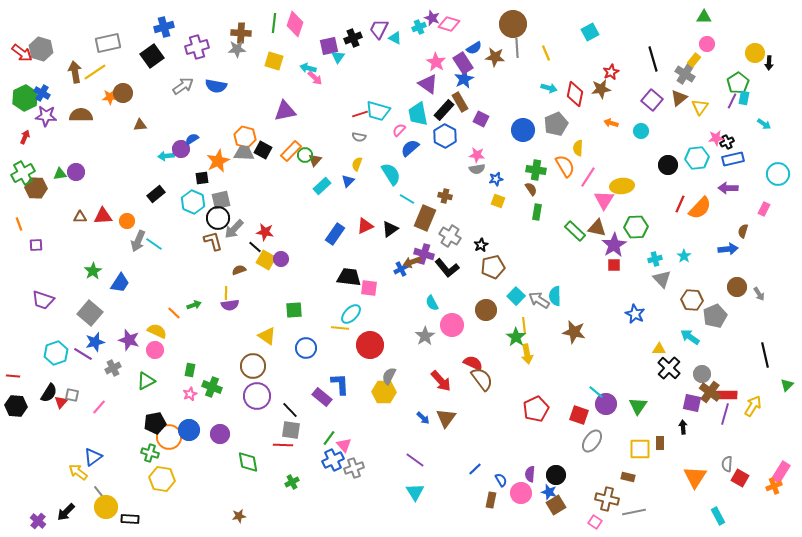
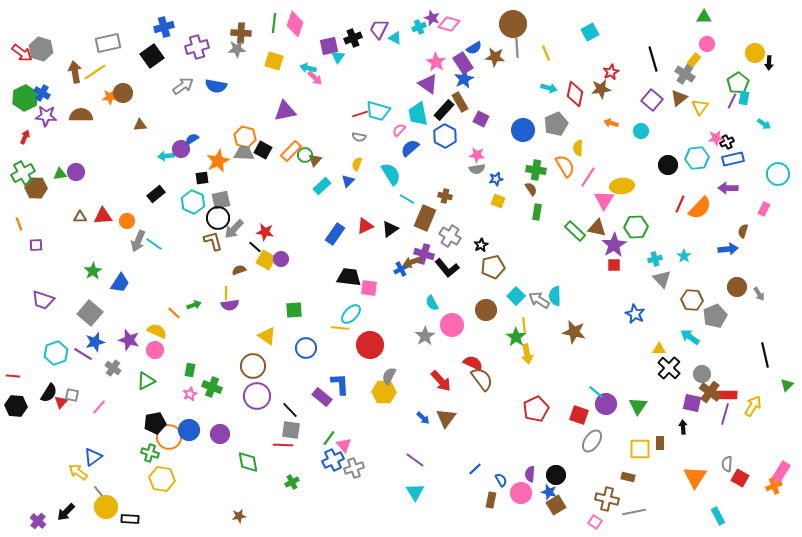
gray cross at (113, 368): rotated 28 degrees counterclockwise
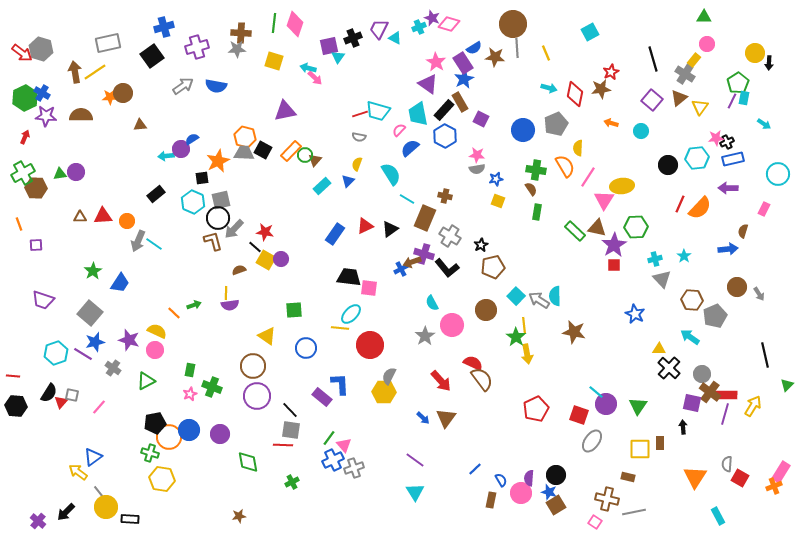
purple semicircle at (530, 474): moved 1 px left, 4 px down
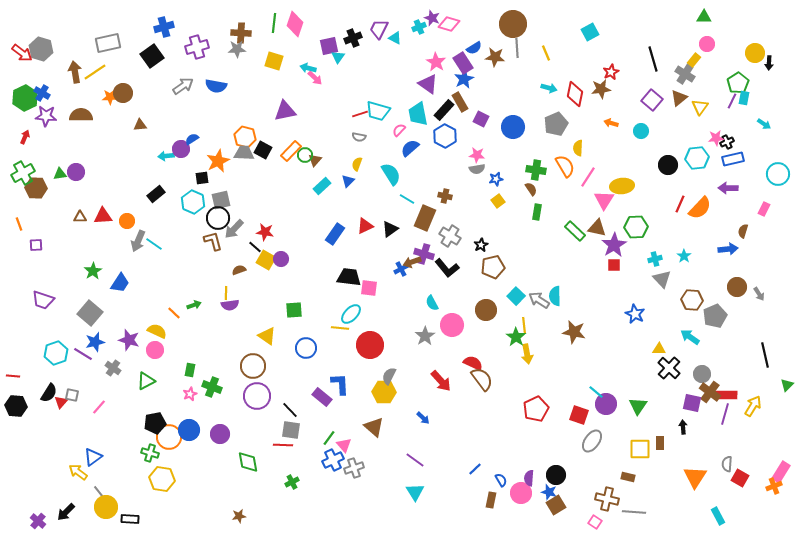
blue circle at (523, 130): moved 10 px left, 3 px up
yellow square at (498, 201): rotated 32 degrees clockwise
brown triangle at (446, 418): moved 72 px left, 9 px down; rotated 25 degrees counterclockwise
gray line at (634, 512): rotated 15 degrees clockwise
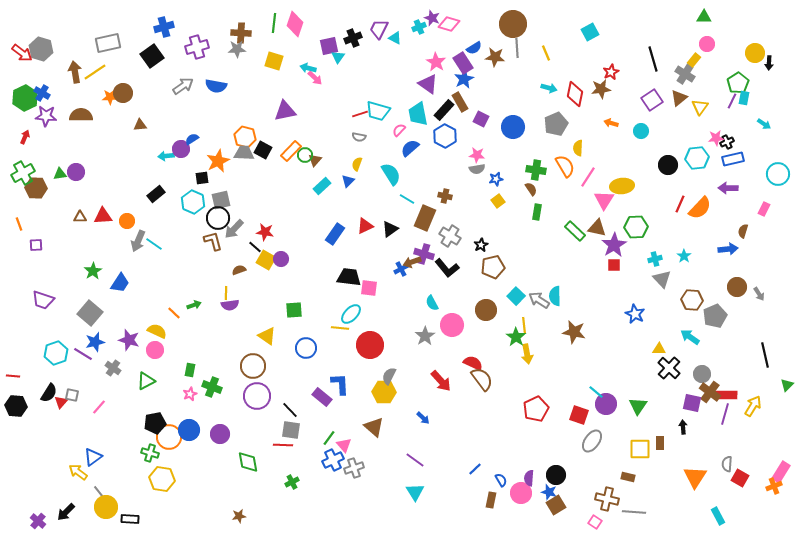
purple square at (652, 100): rotated 15 degrees clockwise
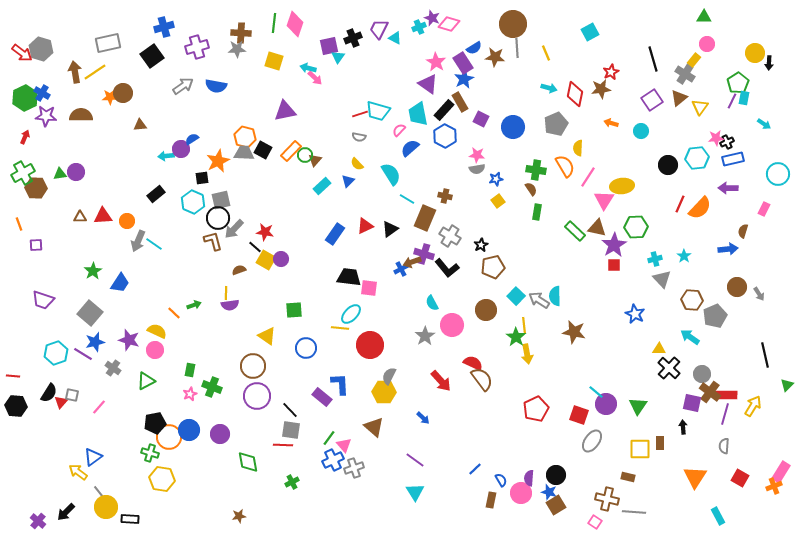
yellow semicircle at (357, 164): rotated 64 degrees counterclockwise
gray semicircle at (727, 464): moved 3 px left, 18 px up
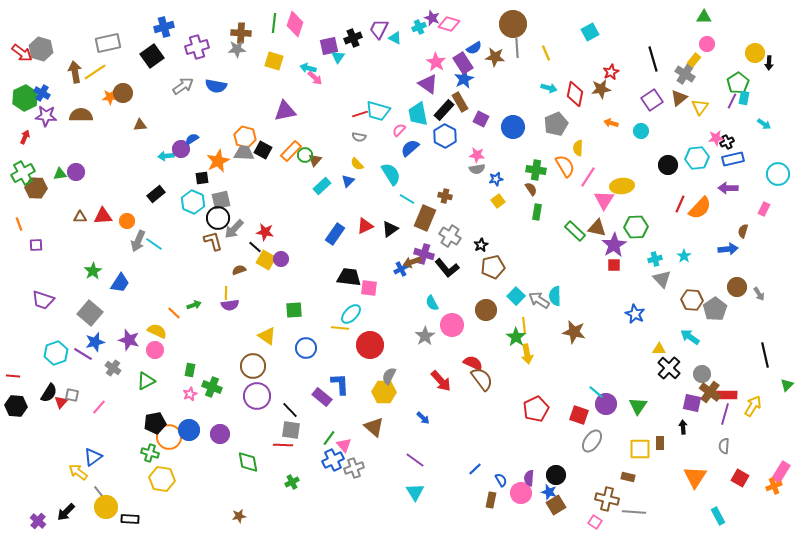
gray pentagon at (715, 316): moved 7 px up; rotated 10 degrees counterclockwise
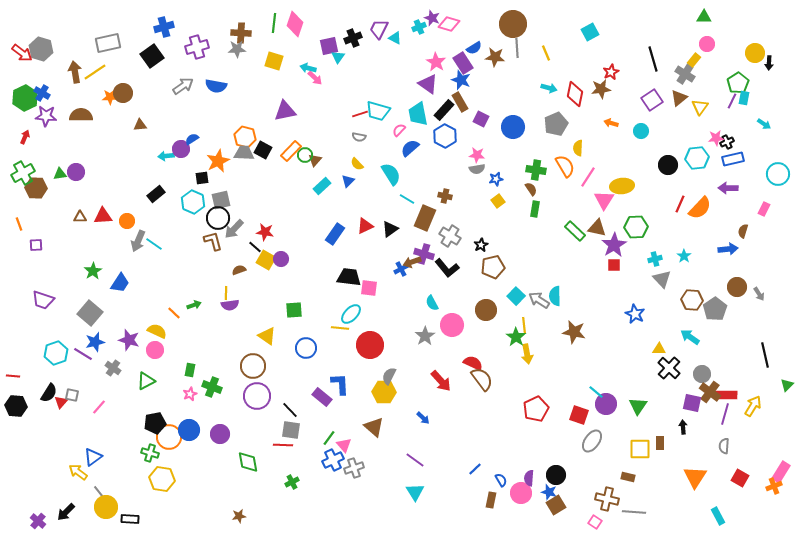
blue star at (464, 79): moved 3 px left, 1 px down; rotated 24 degrees counterclockwise
green rectangle at (537, 212): moved 2 px left, 3 px up
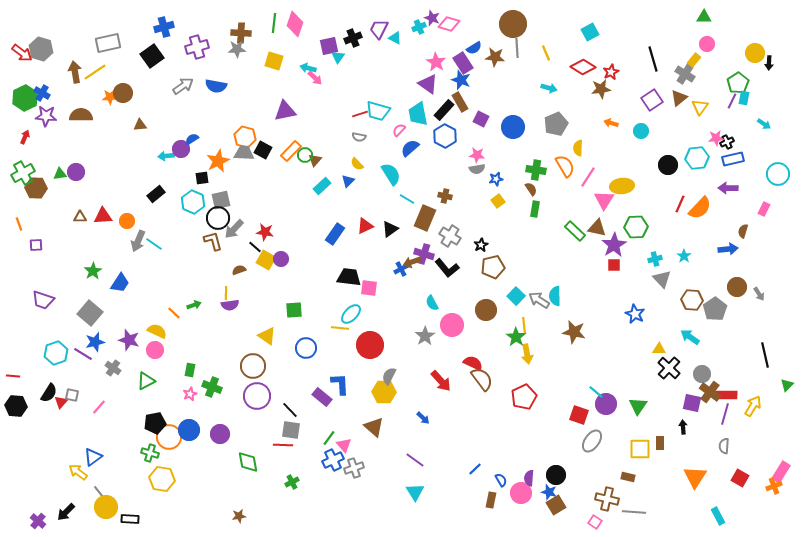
red diamond at (575, 94): moved 8 px right, 27 px up; rotated 70 degrees counterclockwise
red pentagon at (536, 409): moved 12 px left, 12 px up
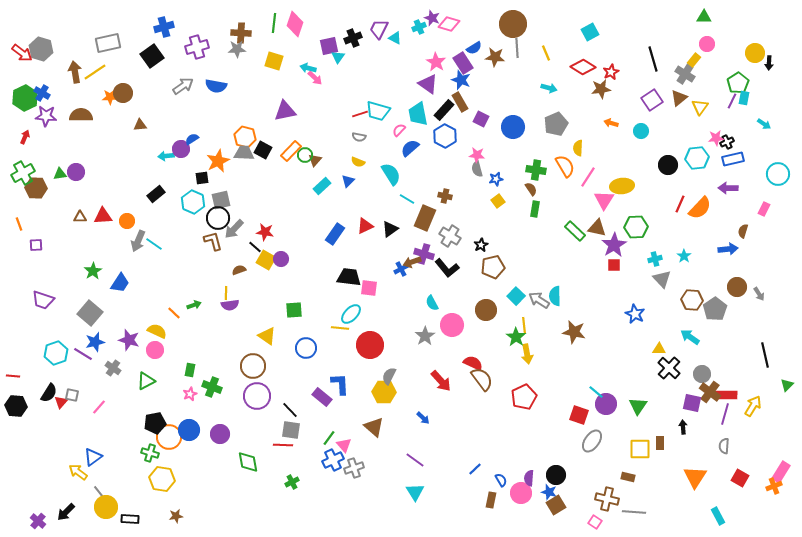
yellow semicircle at (357, 164): moved 1 px right, 2 px up; rotated 24 degrees counterclockwise
gray semicircle at (477, 169): rotated 84 degrees clockwise
brown star at (239, 516): moved 63 px left
